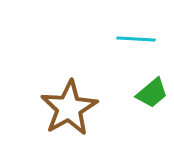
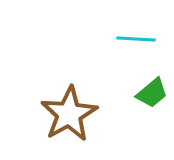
brown star: moved 6 px down
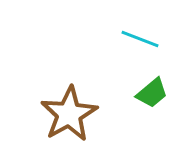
cyan line: moved 4 px right; rotated 18 degrees clockwise
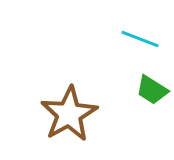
green trapezoid: moved 3 px up; rotated 72 degrees clockwise
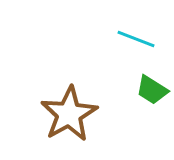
cyan line: moved 4 px left
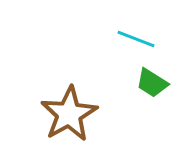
green trapezoid: moved 7 px up
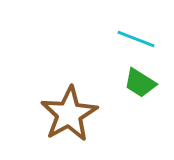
green trapezoid: moved 12 px left
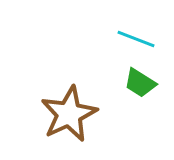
brown star: rotated 4 degrees clockwise
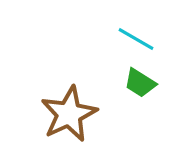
cyan line: rotated 9 degrees clockwise
